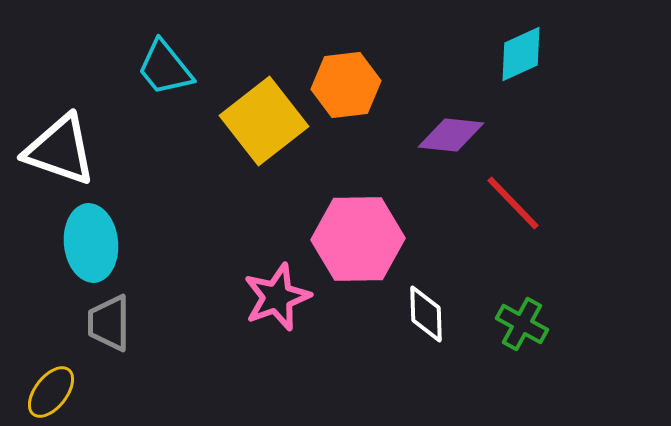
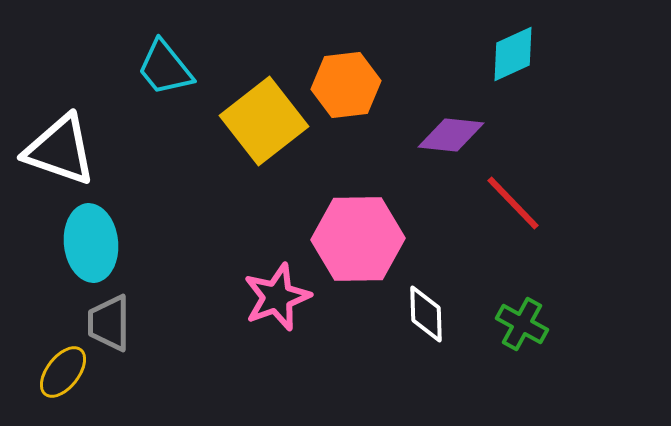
cyan diamond: moved 8 px left
yellow ellipse: moved 12 px right, 20 px up
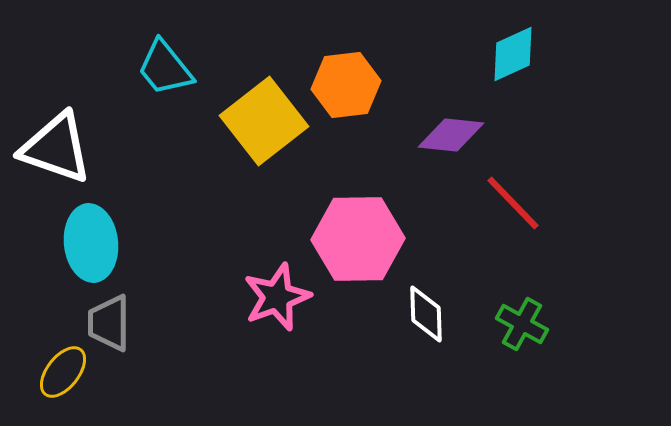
white triangle: moved 4 px left, 2 px up
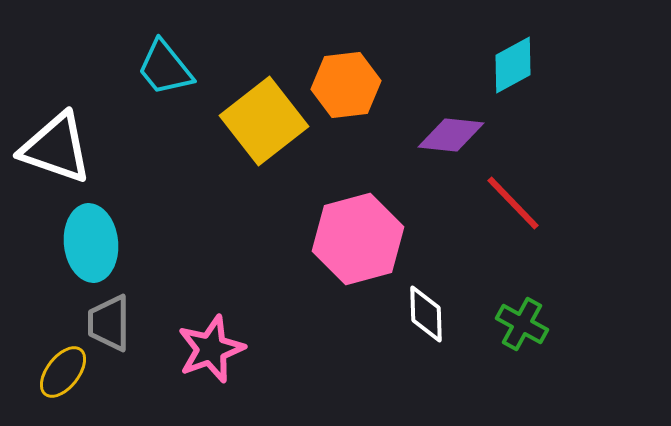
cyan diamond: moved 11 px down; rotated 4 degrees counterclockwise
pink hexagon: rotated 14 degrees counterclockwise
pink star: moved 66 px left, 52 px down
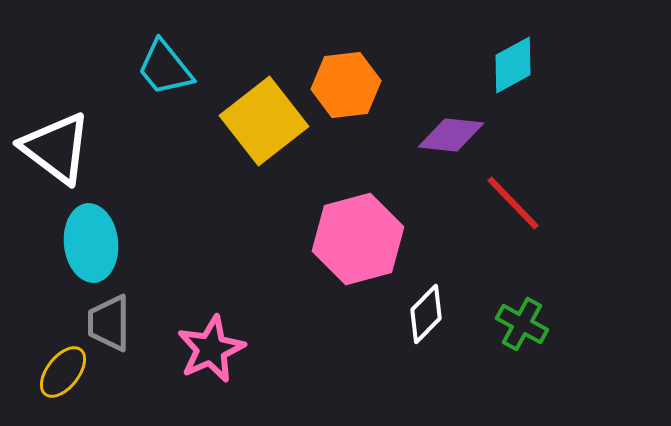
white triangle: rotated 18 degrees clockwise
white diamond: rotated 46 degrees clockwise
pink star: rotated 4 degrees counterclockwise
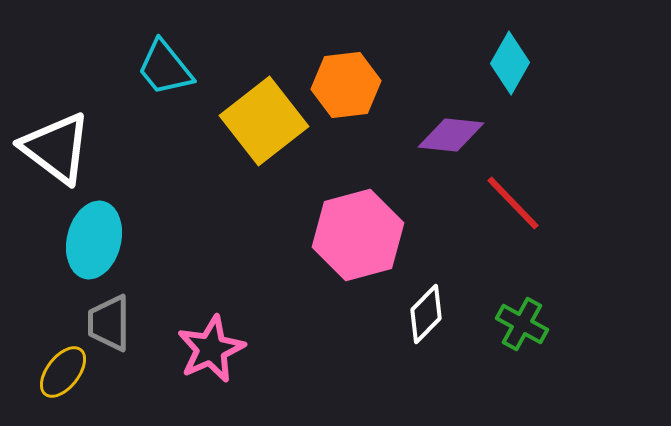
cyan diamond: moved 3 px left, 2 px up; rotated 32 degrees counterclockwise
pink hexagon: moved 4 px up
cyan ellipse: moved 3 px right, 3 px up; rotated 20 degrees clockwise
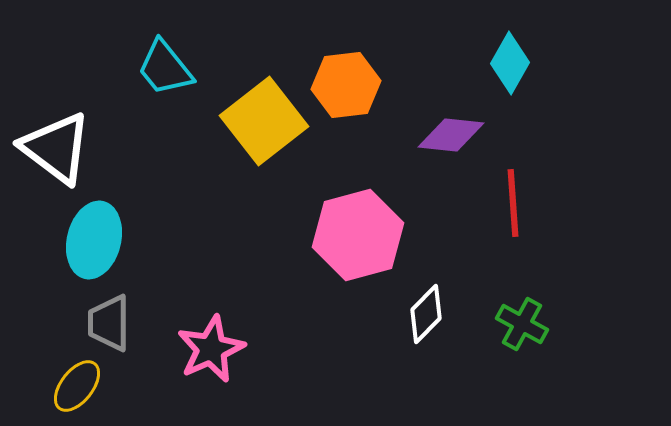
red line: rotated 40 degrees clockwise
yellow ellipse: moved 14 px right, 14 px down
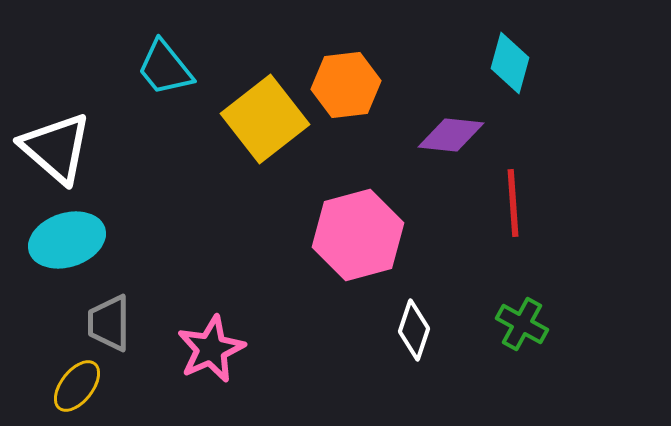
cyan diamond: rotated 14 degrees counterclockwise
yellow square: moved 1 px right, 2 px up
white triangle: rotated 4 degrees clockwise
cyan ellipse: moved 27 px left; rotated 58 degrees clockwise
white diamond: moved 12 px left, 16 px down; rotated 26 degrees counterclockwise
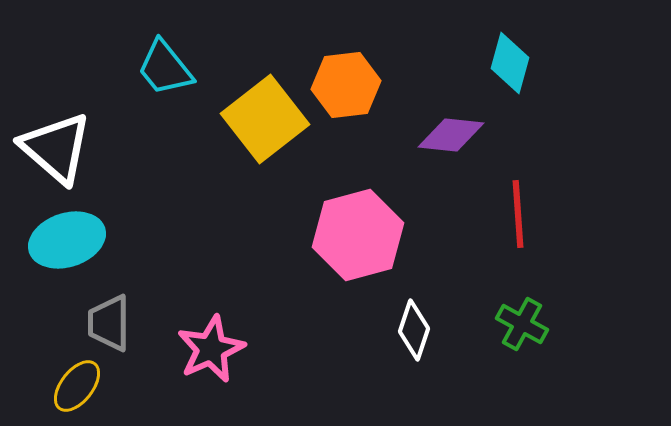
red line: moved 5 px right, 11 px down
